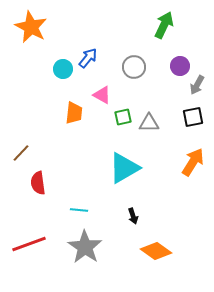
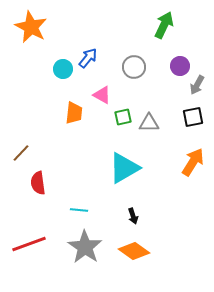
orange diamond: moved 22 px left
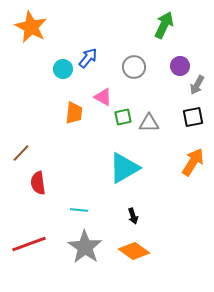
pink triangle: moved 1 px right, 2 px down
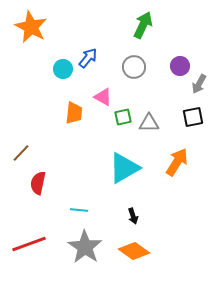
green arrow: moved 21 px left
gray arrow: moved 2 px right, 1 px up
orange arrow: moved 16 px left
red semicircle: rotated 20 degrees clockwise
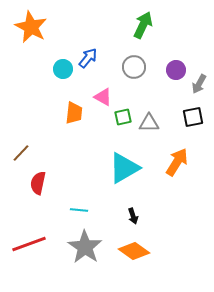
purple circle: moved 4 px left, 4 px down
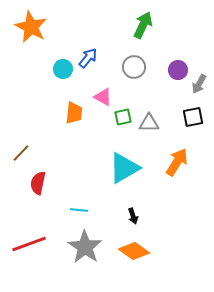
purple circle: moved 2 px right
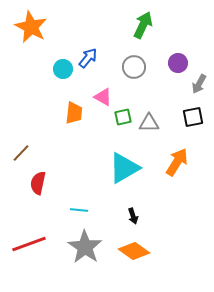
purple circle: moved 7 px up
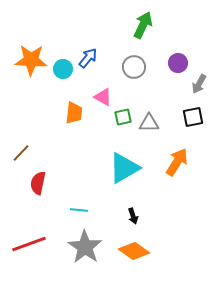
orange star: moved 33 px down; rotated 24 degrees counterclockwise
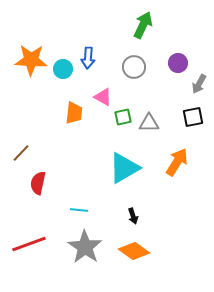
blue arrow: rotated 145 degrees clockwise
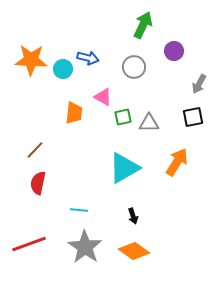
blue arrow: rotated 80 degrees counterclockwise
purple circle: moved 4 px left, 12 px up
brown line: moved 14 px right, 3 px up
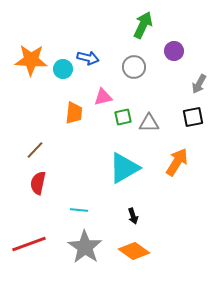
pink triangle: rotated 42 degrees counterclockwise
